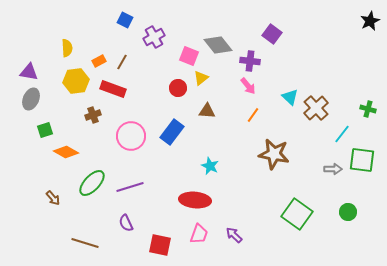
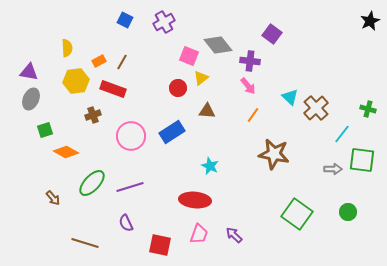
purple cross at (154, 37): moved 10 px right, 15 px up
blue rectangle at (172, 132): rotated 20 degrees clockwise
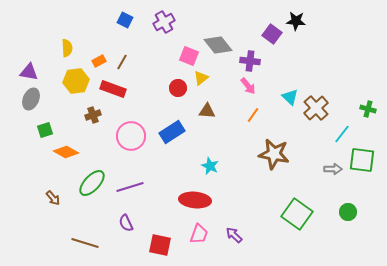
black star at (370, 21): moved 74 px left; rotated 30 degrees clockwise
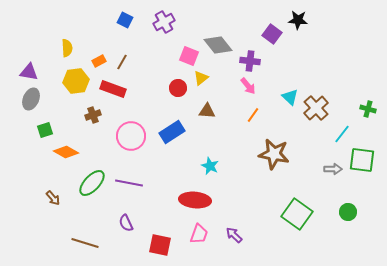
black star at (296, 21): moved 2 px right, 1 px up
purple line at (130, 187): moved 1 px left, 4 px up; rotated 28 degrees clockwise
